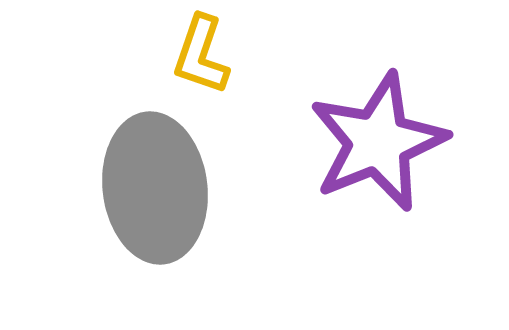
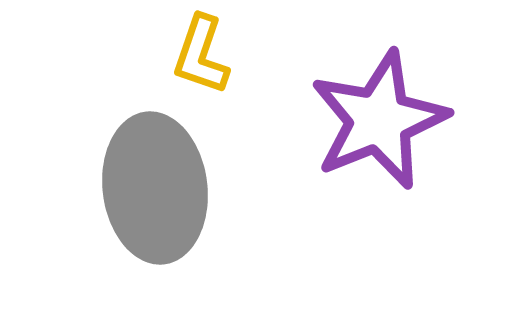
purple star: moved 1 px right, 22 px up
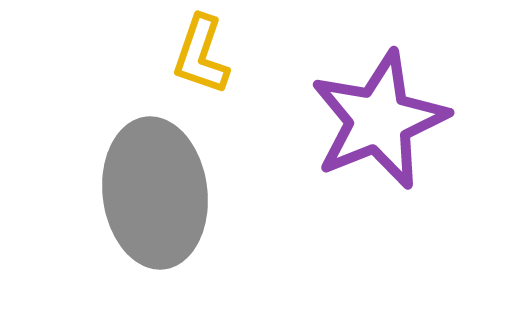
gray ellipse: moved 5 px down
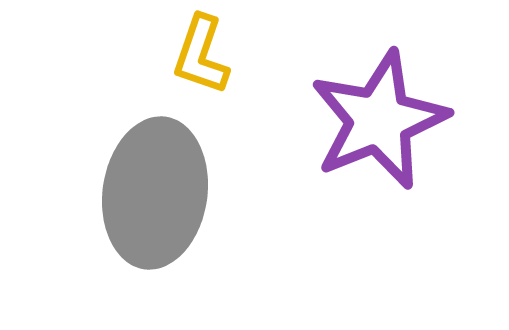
gray ellipse: rotated 15 degrees clockwise
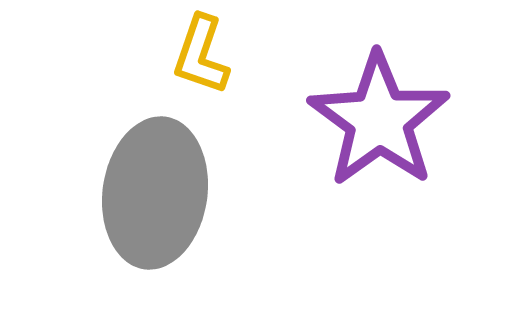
purple star: rotated 14 degrees counterclockwise
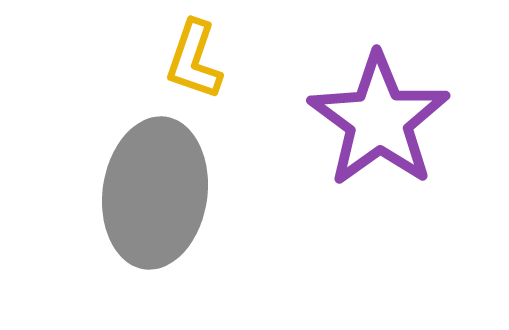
yellow L-shape: moved 7 px left, 5 px down
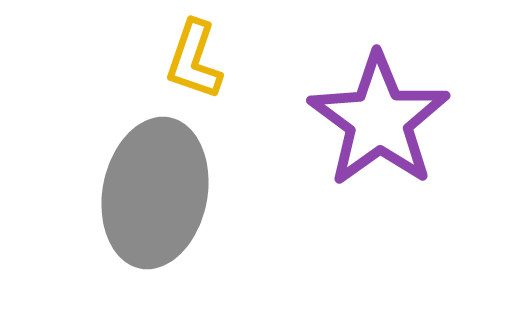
gray ellipse: rotated 3 degrees clockwise
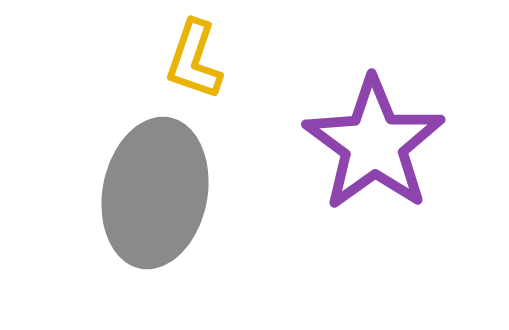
purple star: moved 5 px left, 24 px down
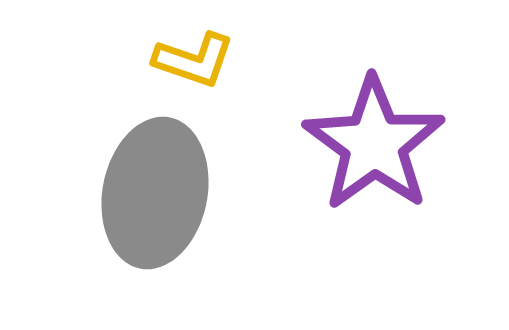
yellow L-shape: rotated 90 degrees counterclockwise
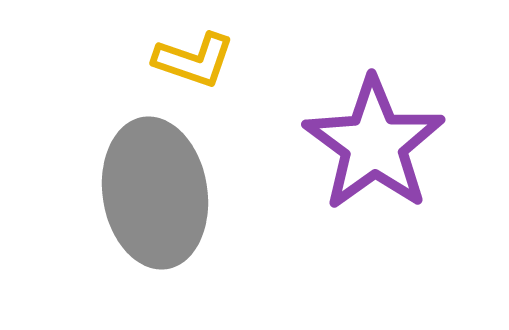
gray ellipse: rotated 20 degrees counterclockwise
